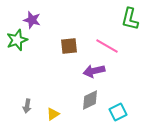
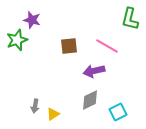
gray arrow: moved 8 px right
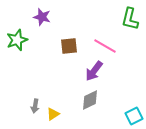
purple star: moved 10 px right, 3 px up
pink line: moved 2 px left
purple arrow: rotated 40 degrees counterclockwise
cyan square: moved 16 px right, 4 px down
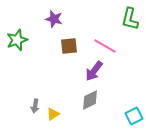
purple star: moved 12 px right, 2 px down
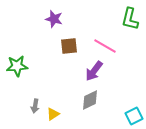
green star: moved 26 px down; rotated 15 degrees clockwise
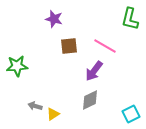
gray arrow: rotated 96 degrees clockwise
cyan square: moved 3 px left, 2 px up
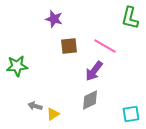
green L-shape: moved 1 px up
cyan square: rotated 18 degrees clockwise
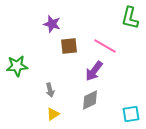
purple star: moved 2 px left, 5 px down
gray arrow: moved 15 px right, 16 px up; rotated 120 degrees counterclockwise
